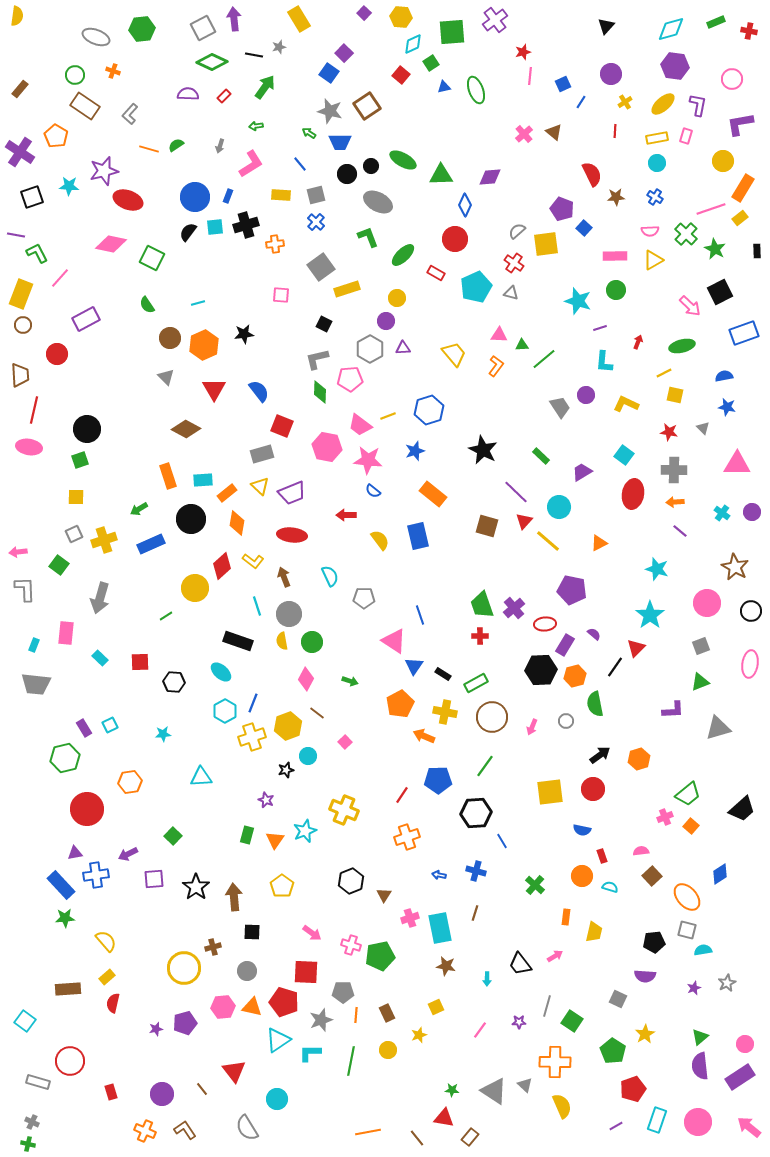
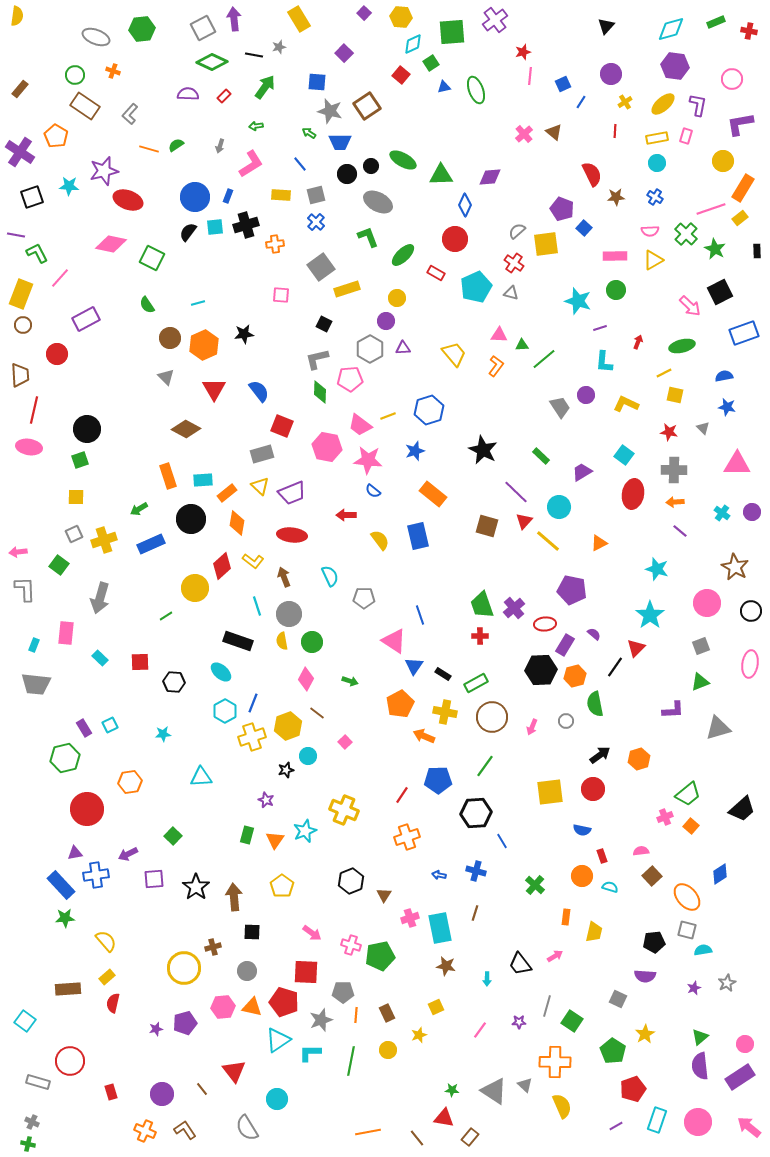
blue square at (329, 73): moved 12 px left, 9 px down; rotated 30 degrees counterclockwise
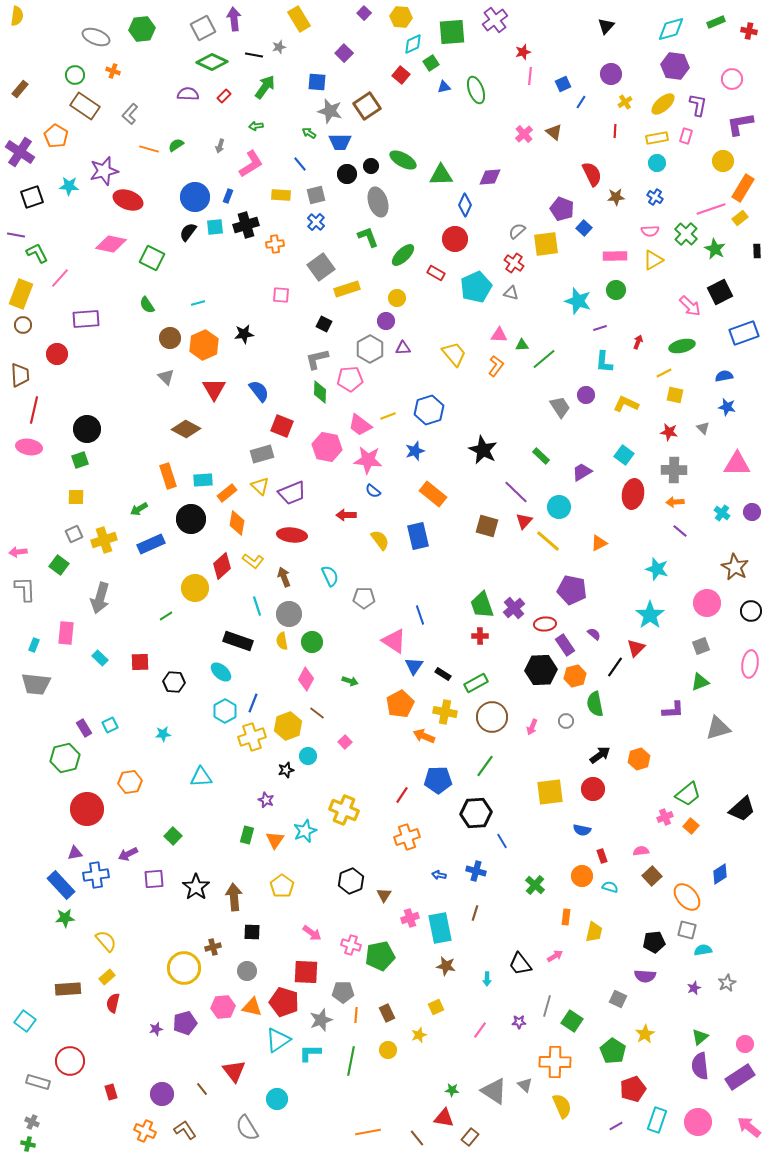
gray ellipse at (378, 202): rotated 44 degrees clockwise
purple rectangle at (86, 319): rotated 24 degrees clockwise
purple rectangle at (565, 645): rotated 65 degrees counterclockwise
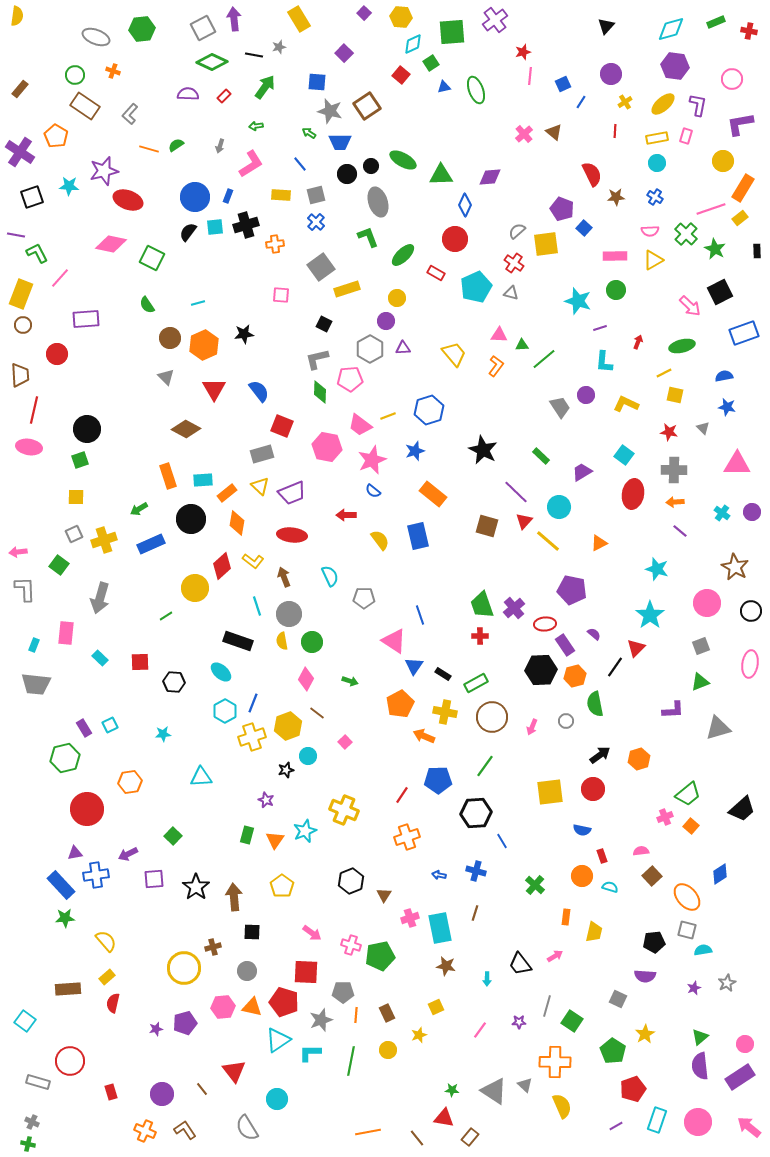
pink star at (368, 460): moved 4 px right; rotated 28 degrees counterclockwise
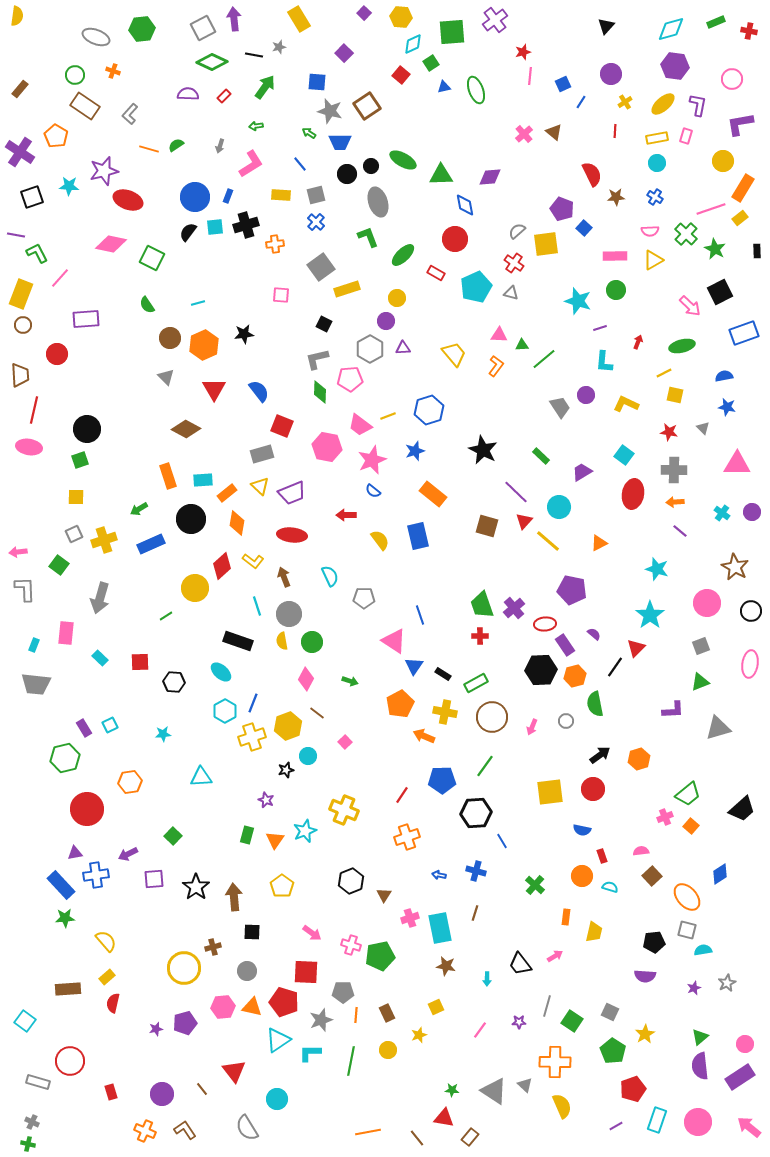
blue diamond at (465, 205): rotated 35 degrees counterclockwise
blue pentagon at (438, 780): moved 4 px right
gray square at (618, 999): moved 8 px left, 13 px down
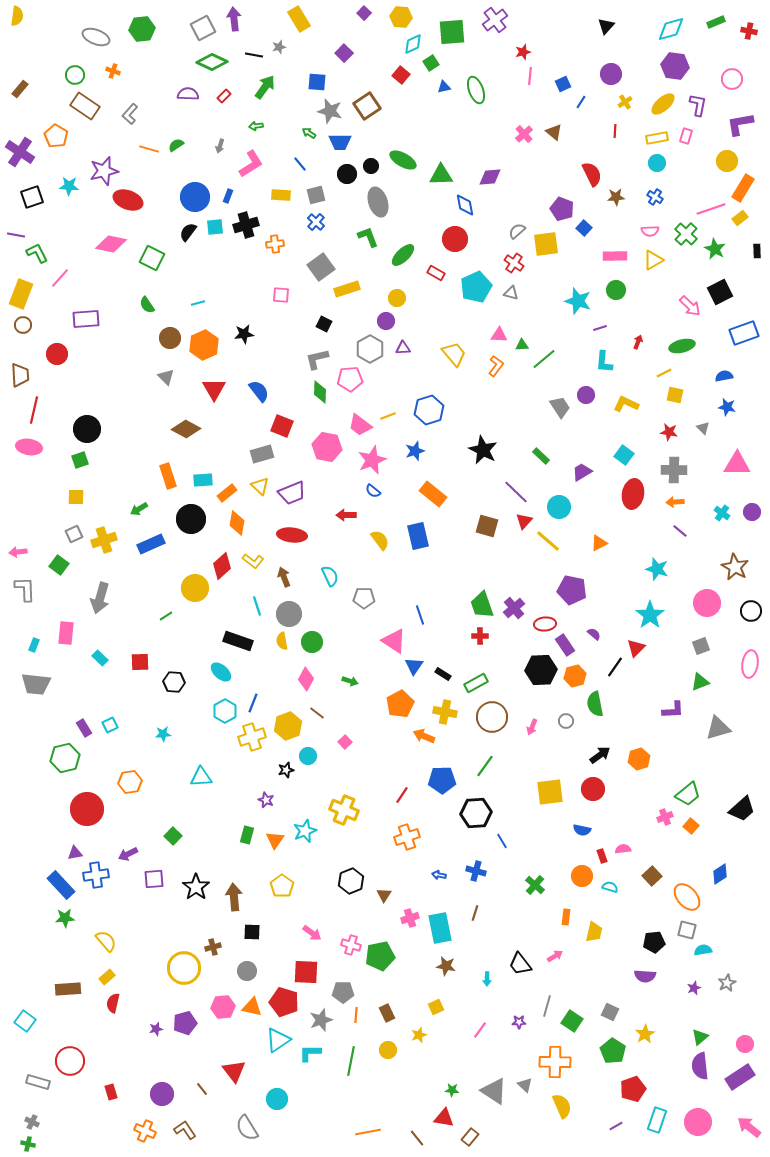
yellow circle at (723, 161): moved 4 px right
pink semicircle at (641, 851): moved 18 px left, 2 px up
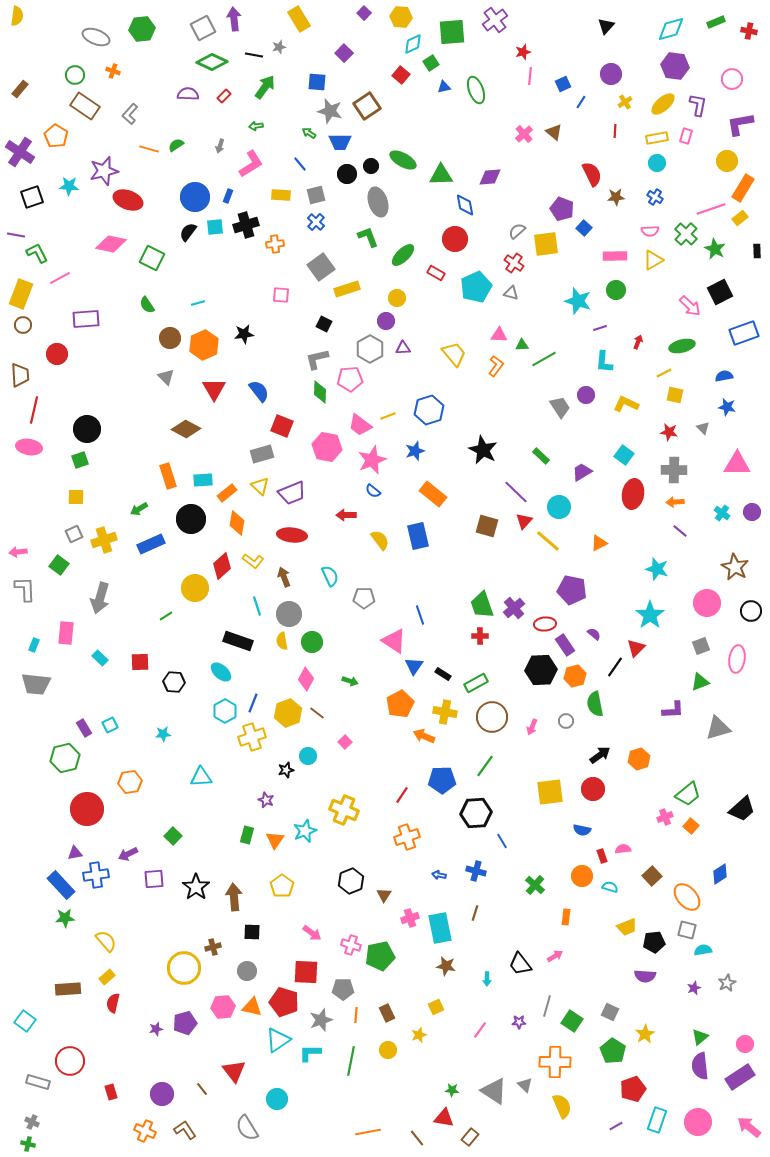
pink line at (60, 278): rotated 20 degrees clockwise
green line at (544, 359): rotated 10 degrees clockwise
pink ellipse at (750, 664): moved 13 px left, 5 px up
yellow hexagon at (288, 726): moved 13 px up
yellow trapezoid at (594, 932): moved 33 px right, 5 px up; rotated 55 degrees clockwise
gray pentagon at (343, 992): moved 3 px up
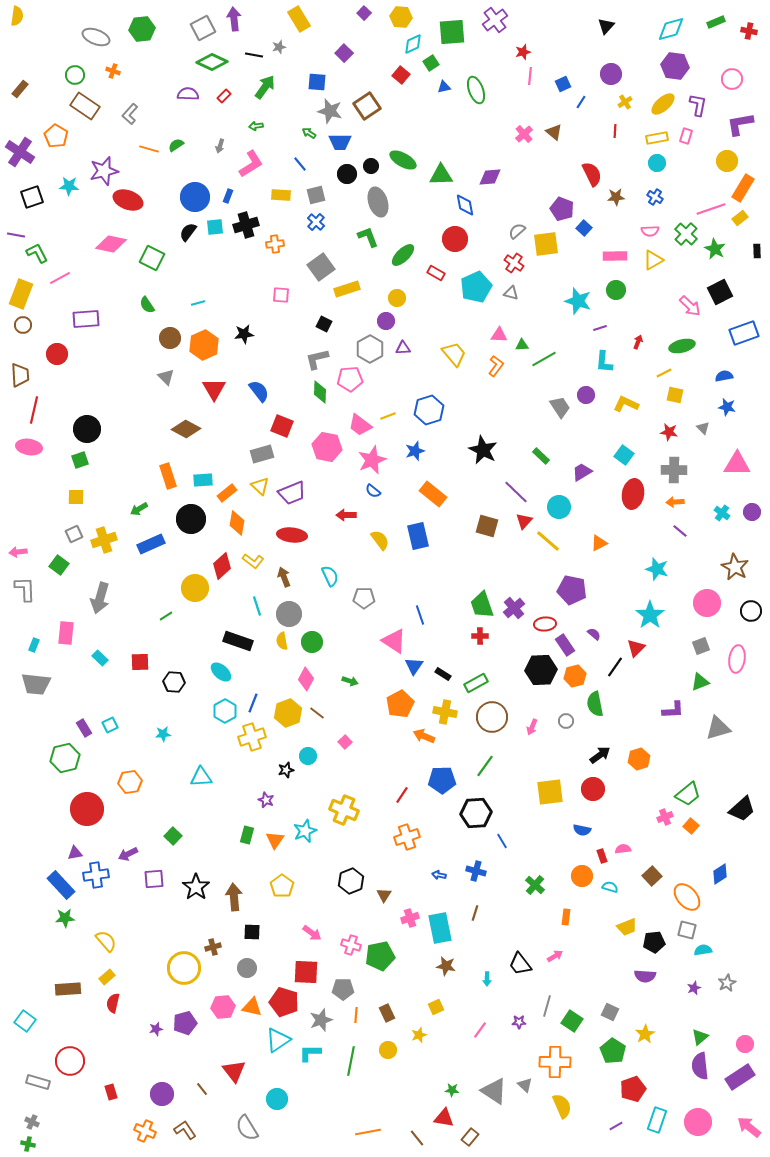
gray circle at (247, 971): moved 3 px up
